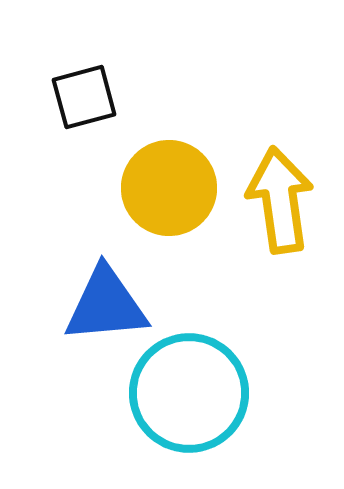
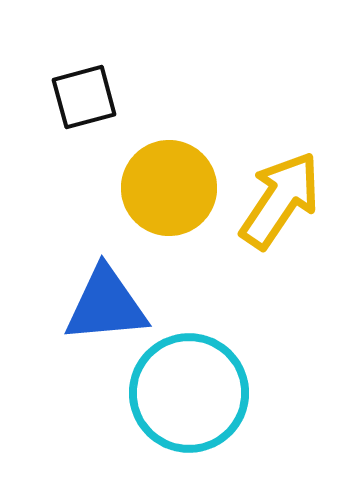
yellow arrow: rotated 42 degrees clockwise
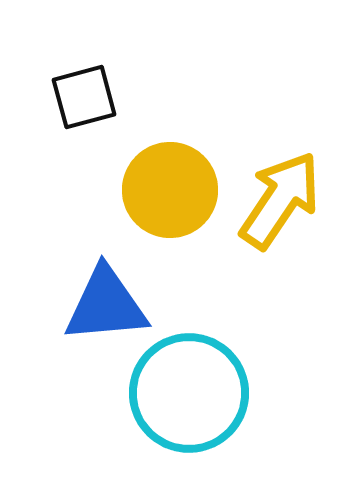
yellow circle: moved 1 px right, 2 px down
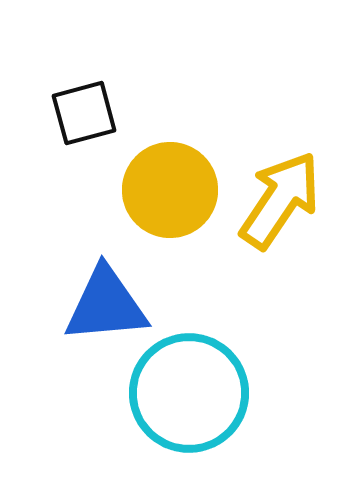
black square: moved 16 px down
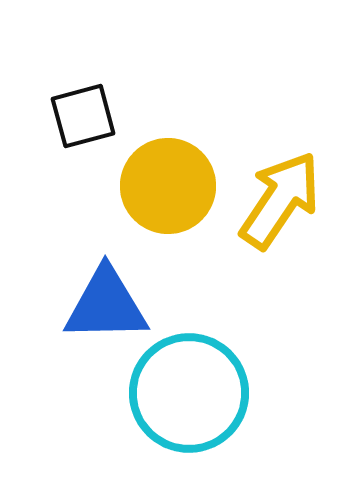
black square: moved 1 px left, 3 px down
yellow circle: moved 2 px left, 4 px up
blue triangle: rotated 4 degrees clockwise
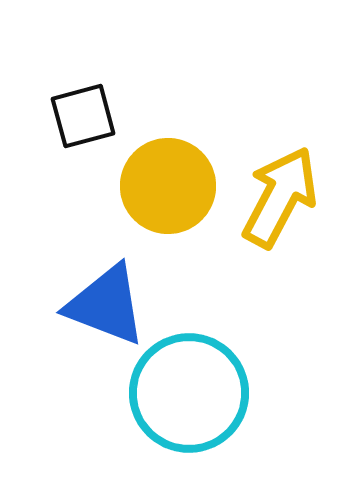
yellow arrow: moved 3 px up; rotated 6 degrees counterclockwise
blue triangle: rotated 22 degrees clockwise
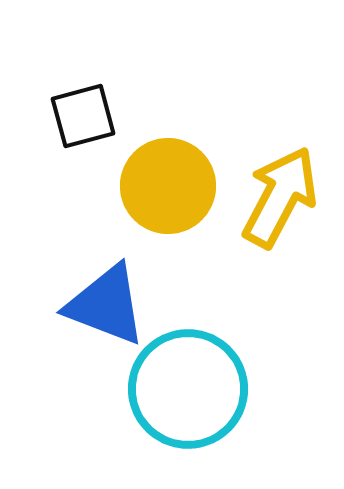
cyan circle: moved 1 px left, 4 px up
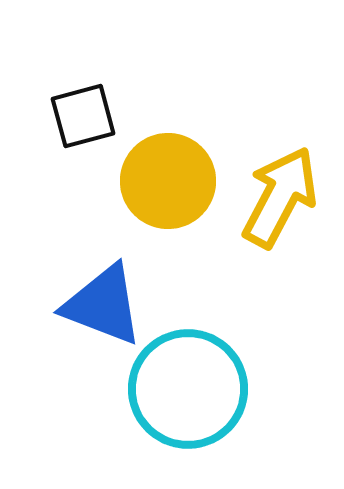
yellow circle: moved 5 px up
blue triangle: moved 3 px left
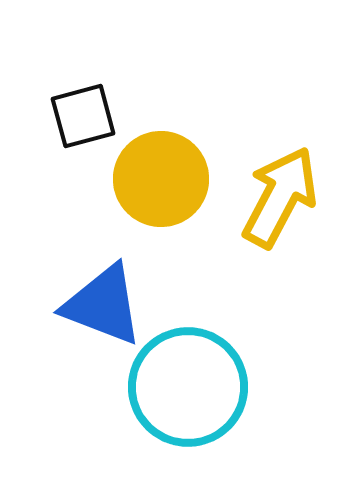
yellow circle: moved 7 px left, 2 px up
cyan circle: moved 2 px up
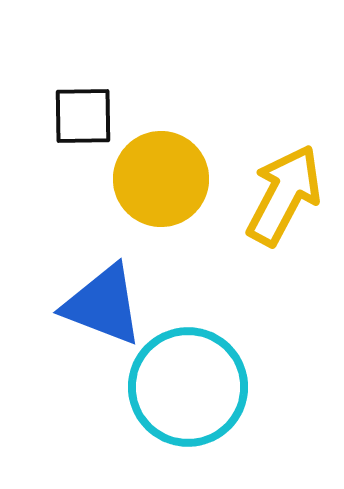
black square: rotated 14 degrees clockwise
yellow arrow: moved 4 px right, 2 px up
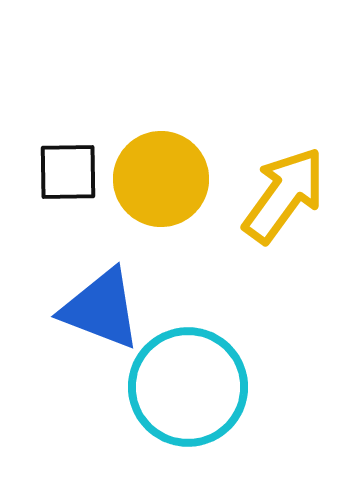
black square: moved 15 px left, 56 px down
yellow arrow: rotated 8 degrees clockwise
blue triangle: moved 2 px left, 4 px down
